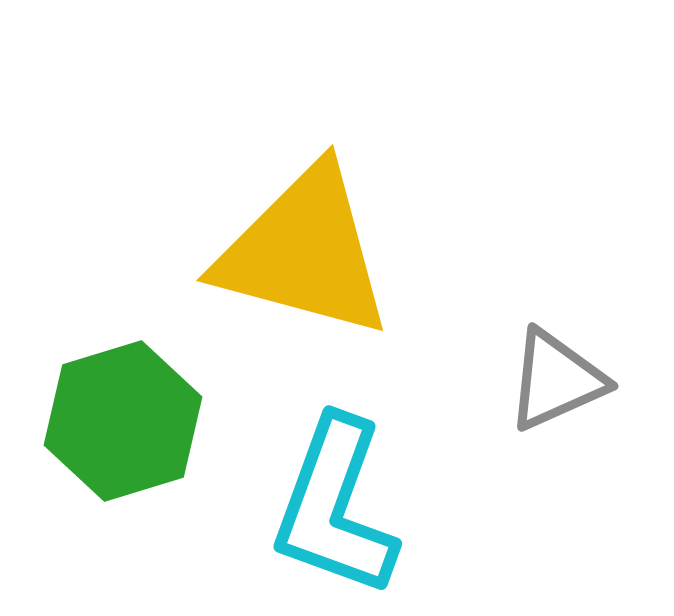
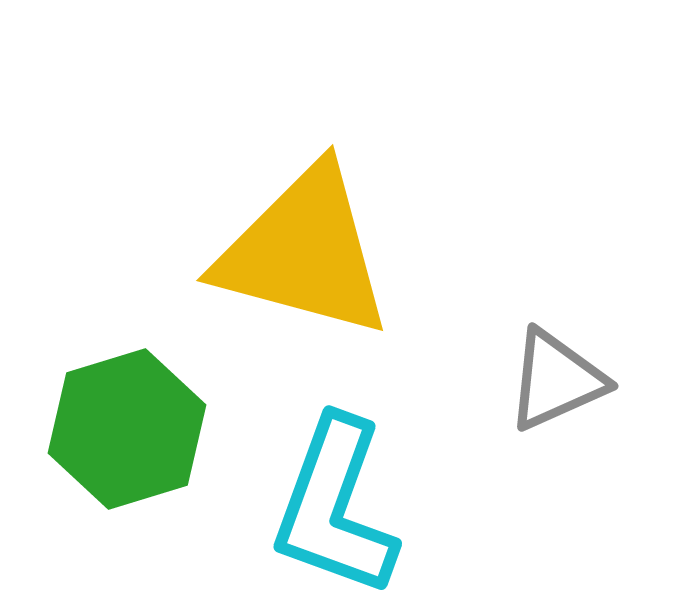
green hexagon: moved 4 px right, 8 px down
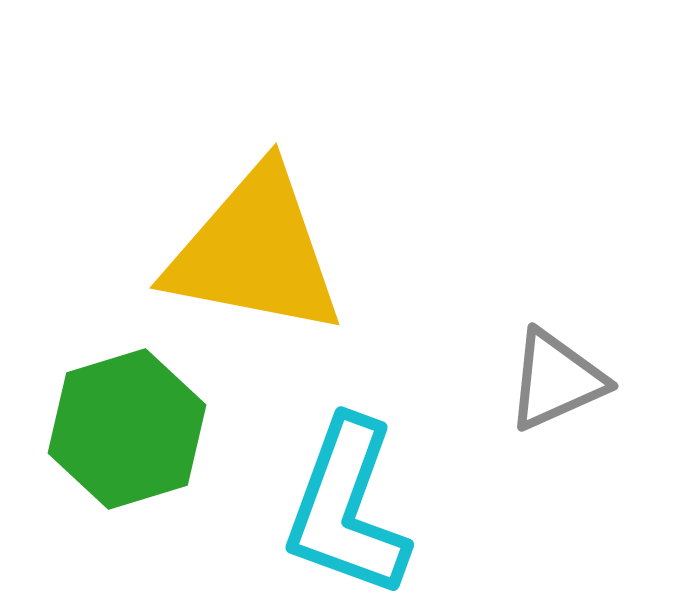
yellow triangle: moved 49 px left; rotated 4 degrees counterclockwise
cyan L-shape: moved 12 px right, 1 px down
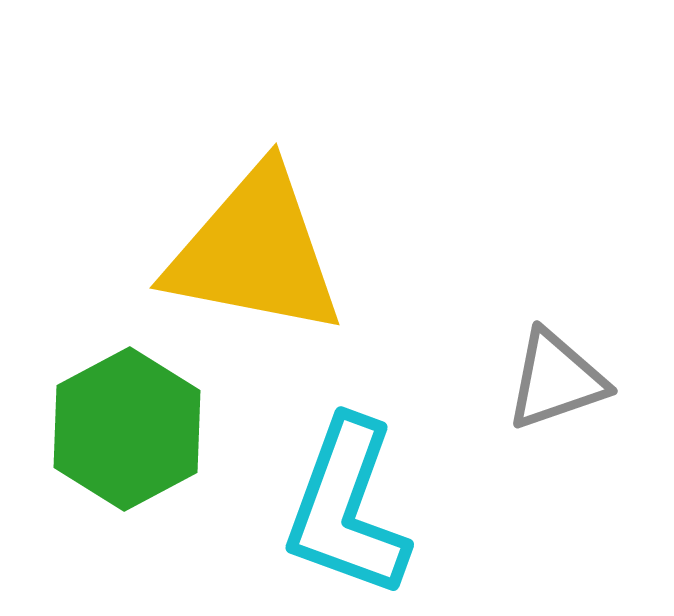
gray triangle: rotated 5 degrees clockwise
green hexagon: rotated 11 degrees counterclockwise
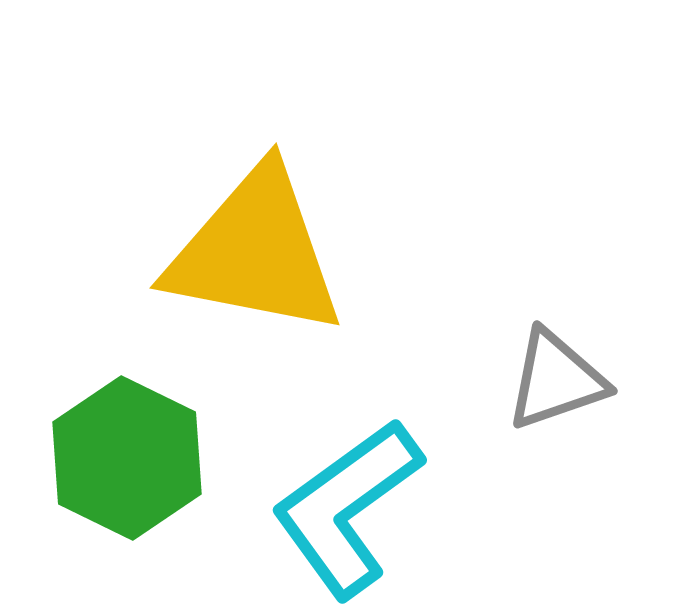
green hexagon: moved 29 px down; rotated 6 degrees counterclockwise
cyan L-shape: rotated 34 degrees clockwise
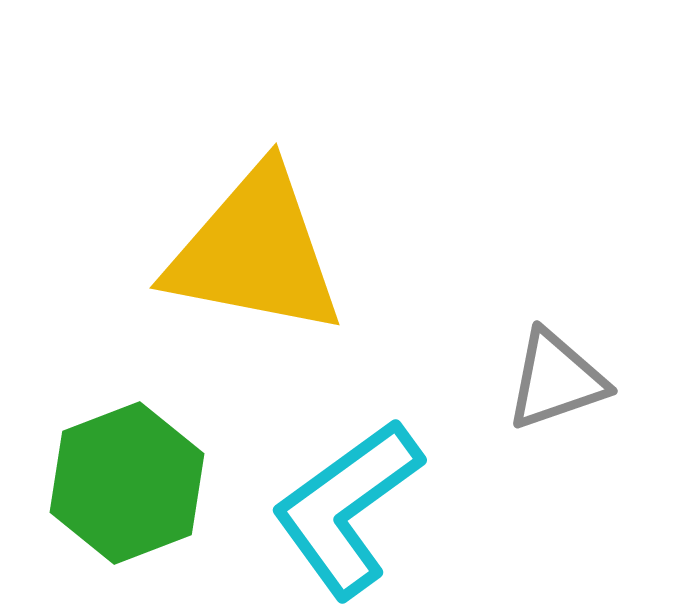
green hexagon: moved 25 px down; rotated 13 degrees clockwise
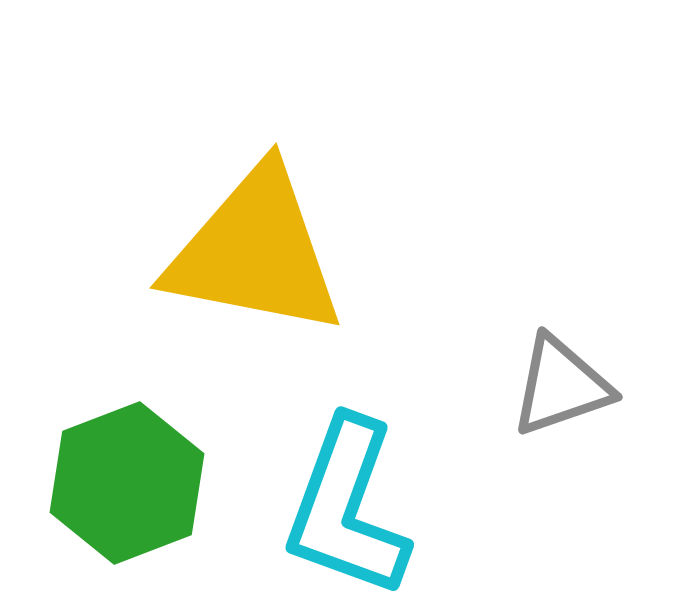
gray triangle: moved 5 px right, 6 px down
cyan L-shape: rotated 34 degrees counterclockwise
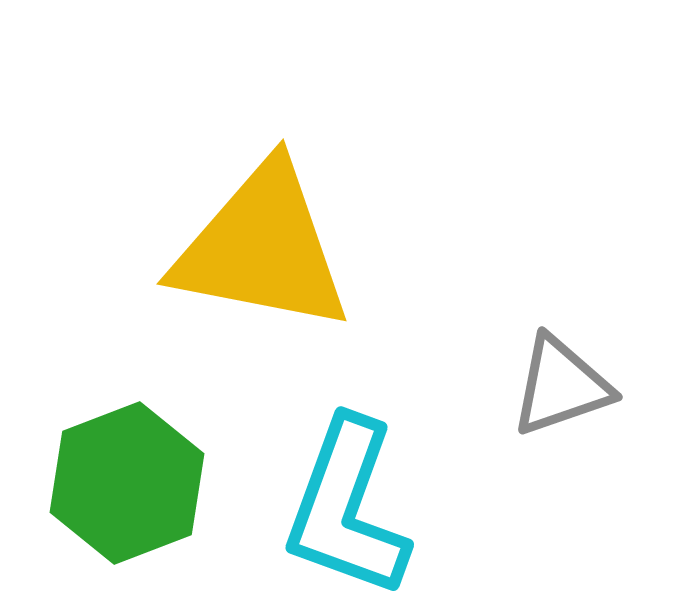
yellow triangle: moved 7 px right, 4 px up
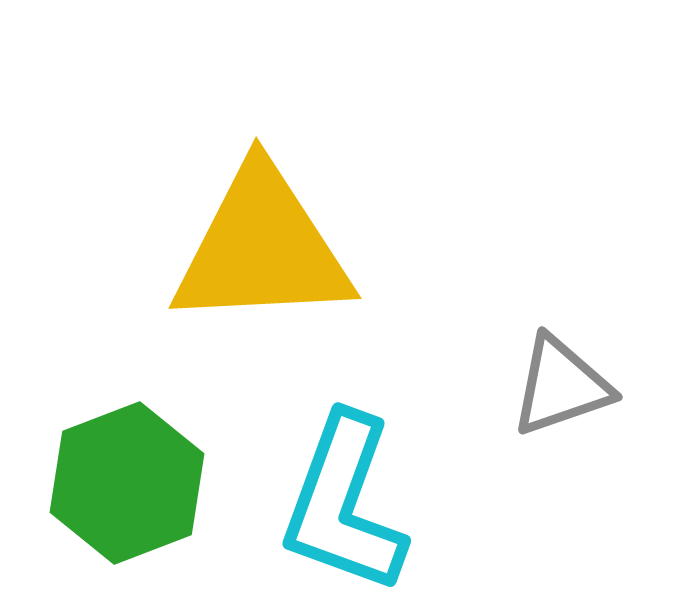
yellow triangle: rotated 14 degrees counterclockwise
cyan L-shape: moved 3 px left, 4 px up
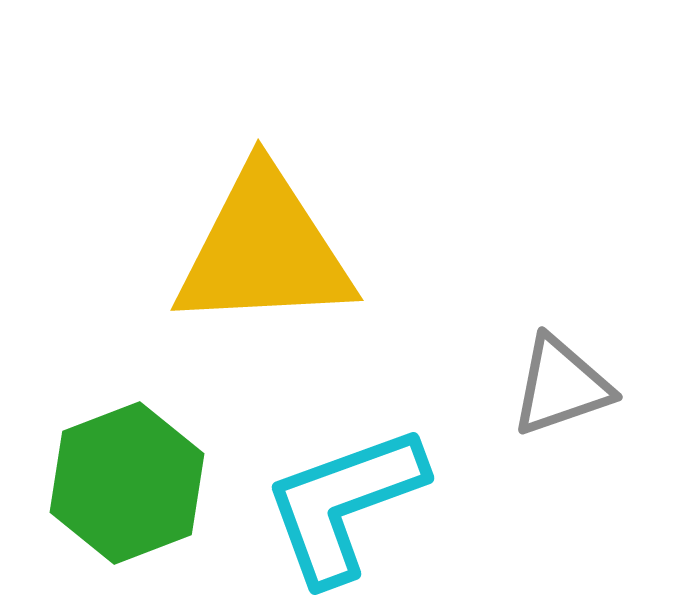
yellow triangle: moved 2 px right, 2 px down
cyan L-shape: rotated 50 degrees clockwise
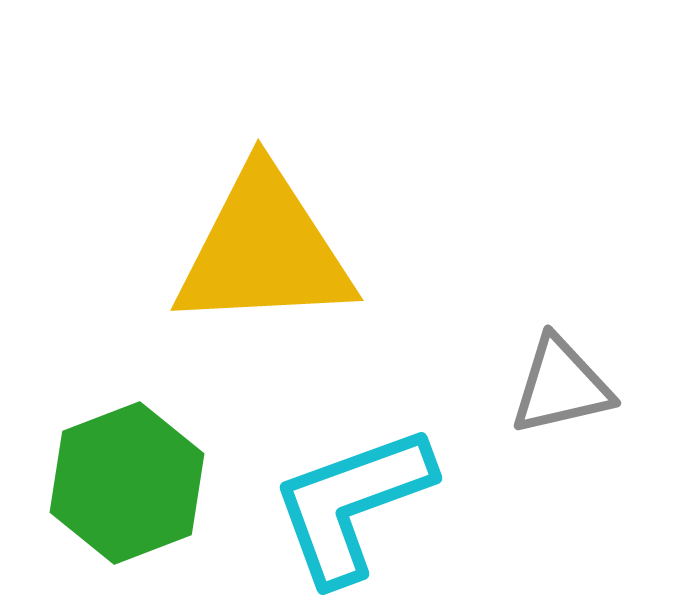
gray triangle: rotated 6 degrees clockwise
cyan L-shape: moved 8 px right
